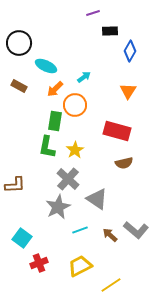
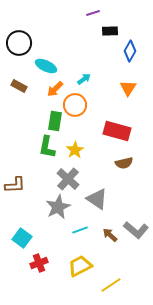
cyan arrow: moved 2 px down
orange triangle: moved 3 px up
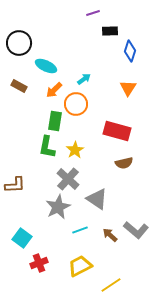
blue diamond: rotated 10 degrees counterclockwise
orange arrow: moved 1 px left, 1 px down
orange circle: moved 1 px right, 1 px up
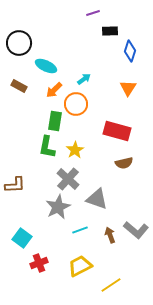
gray triangle: rotated 15 degrees counterclockwise
brown arrow: rotated 28 degrees clockwise
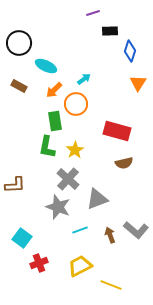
orange triangle: moved 10 px right, 5 px up
green rectangle: rotated 18 degrees counterclockwise
gray triangle: rotated 40 degrees counterclockwise
gray star: rotated 25 degrees counterclockwise
yellow line: rotated 55 degrees clockwise
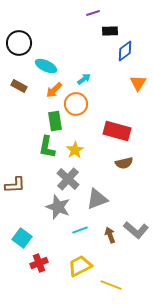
blue diamond: moved 5 px left; rotated 35 degrees clockwise
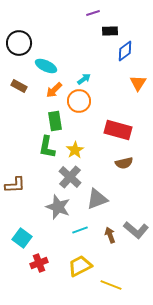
orange circle: moved 3 px right, 3 px up
red rectangle: moved 1 px right, 1 px up
gray cross: moved 2 px right, 2 px up
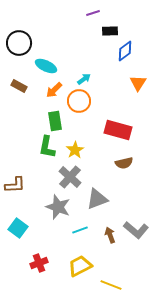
cyan square: moved 4 px left, 10 px up
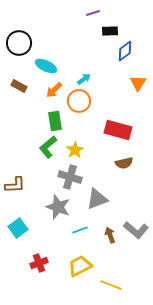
green L-shape: moved 1 px right; rotated 40 degrees clockwise
gray cross: rotated 25 degrees counterclockwise
cyan square: rotated 18 degrees clockwise
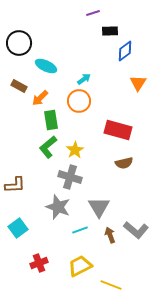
orange arrow: moved 14 px left, 8 px down
green rectangle: moved 4 px left, 1 px up
gray triangle: moved 2 px right, 8 px down; rotated 40 degrees counterclockwise
